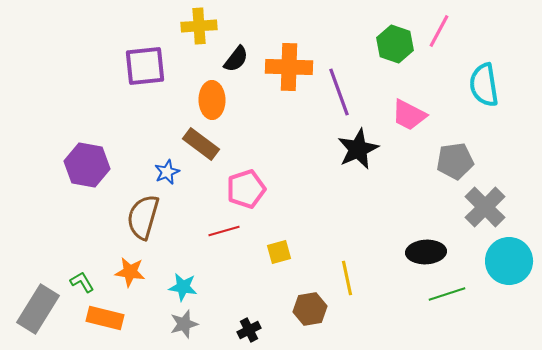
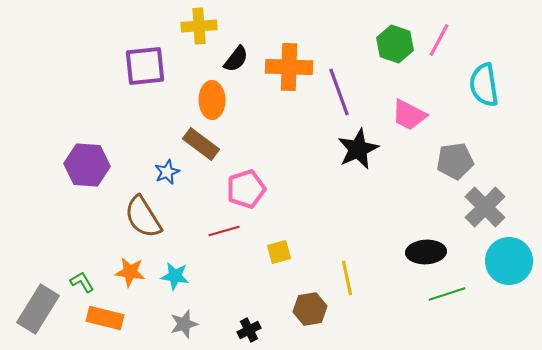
pink line: moved 9 px down
purple hexagon: rotated 6 degrees counterclockwise
brown semicircle: rotated 48 degrees counterclockwise
cyan star: moved 8 px left, 11 px up
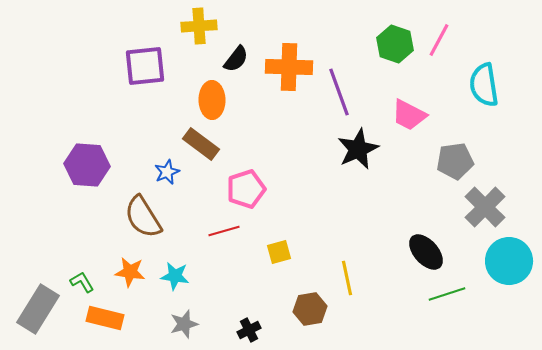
black ellipse: rotated 51 degrees clockwise
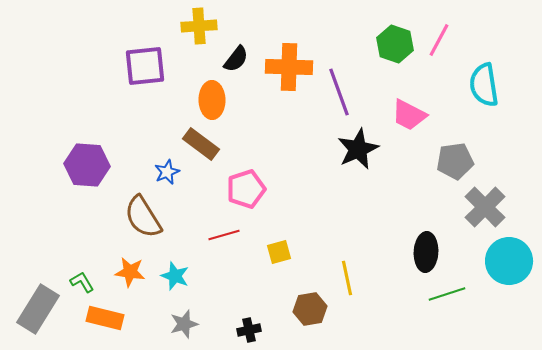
red line: moved 4 px down
black ellipse: rotated 45 degrees clockwise
cyan star: rotated 12 degrees clockwise
black cross: rotated 15 degrees clockwise
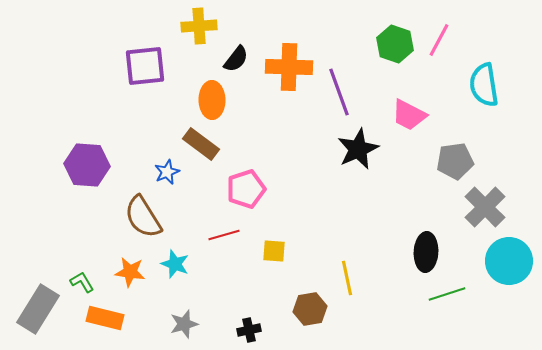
yellow square: moved 5 px left, 1 px up; rotated 20 degrees clockwise
cyan star: moved 12 px up
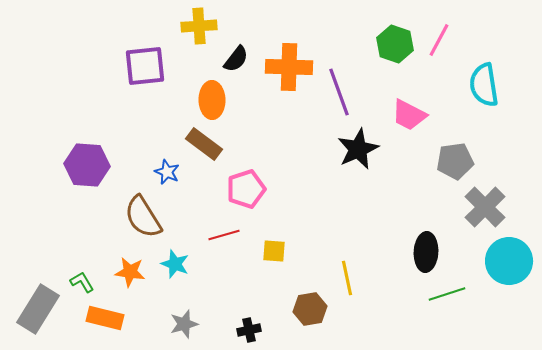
brown rectangle: moved 3 px right
blue star: rotated 25 degrees counterclockwise
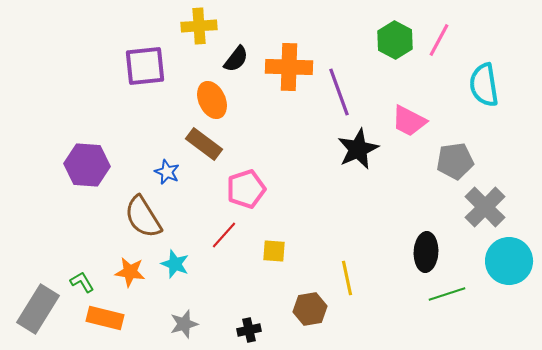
green hexagon: moved 4 px up; rotated 9 degrees clockwise
orange ellipse: rotated 24 degrees counterclockwise
pink trapezoid: moved 6 px down
red line: rotated 32 degrees counterclockwise
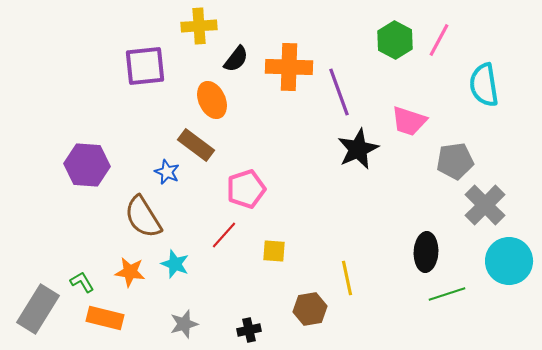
pink trapezoid: rotated 9 degrees counterclockwise
brown rectangle: moved 8 px left, 1 px down
gray cross: moved 2 px up
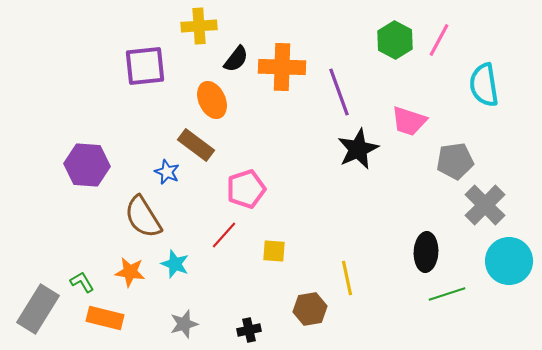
orange cross: moved 7 px left
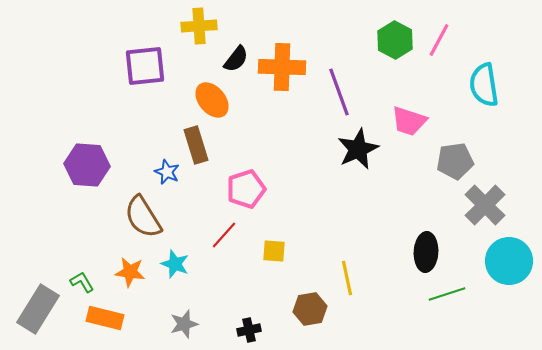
orange ellipse: rotated 15 degrees counterclockwise
brown rectangle: rotated 36 degrees clockwise
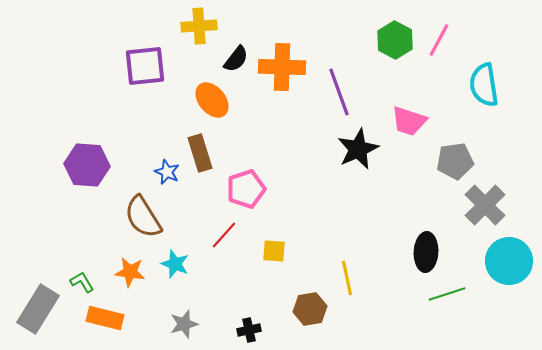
brown rectangle: moved 4 px right, 8 px down
